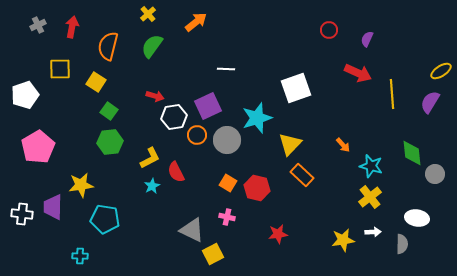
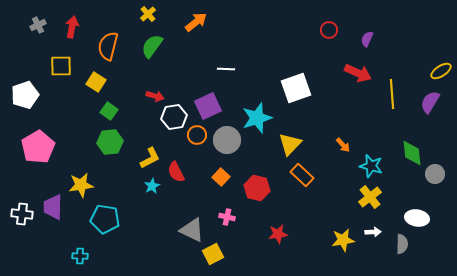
yellow square at (60, 69): moved 1 px right, 3 px up
orange square at (228, 183): moved 7 px left, 6 px up; rotated 12 degrees clockwise
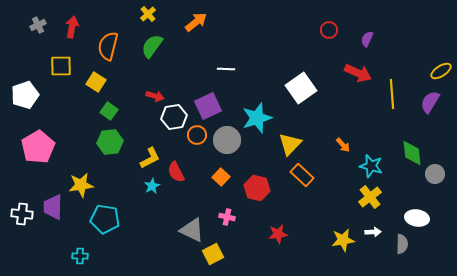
white square at (296, 88): moved 5 px right; rotated 16 degrees counterclockwise
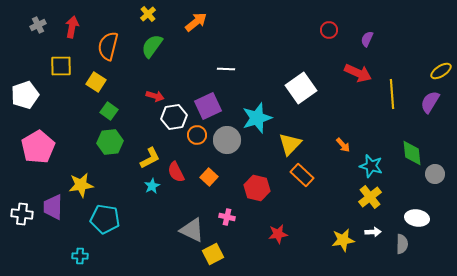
orange square at (221, 177): moved 12 px left
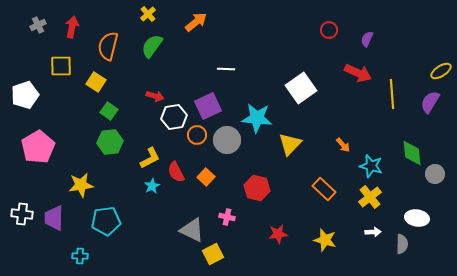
cyan star at (257, 118): rotated 24 degrees clockwise
orange rectangle at (302, 175): moved 22 px right, 14 px down
orange square at (209, 177): moved 3 px left
purple trapezoid at (53, 207): moved 1 px right, 11 px down
cyan pentagon at (105, 219): moved 1 px right, 2 px down; rotated 16 degrees counterclockwise
yellow star at (343, 240): moved 18 px left; rotated 25 degrees clockwise
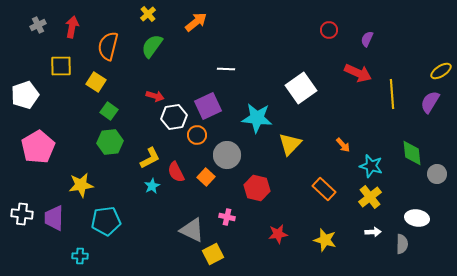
gray circle at (227, 140): moved 15 px down
gray circle at (435, 174): moved 2 px right
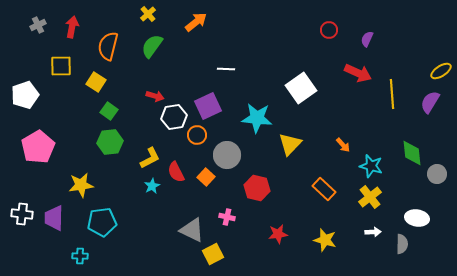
cyan pentagon at (106, 221): moved 4 px left, 1 px down
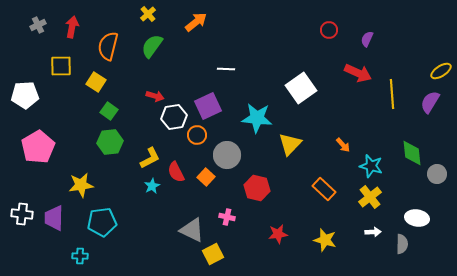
white pentagon at (25, 95): rotated 16 degrees clockwise
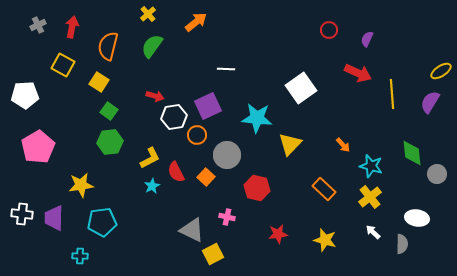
yellow square at (61, 66): moved 2 px right, 1 px up; rotated 30 degrees clockwise
yellow square at (96, 82): moved 3 px right
white arrow at (373, 232): rotated 133 degrees counterclockwise
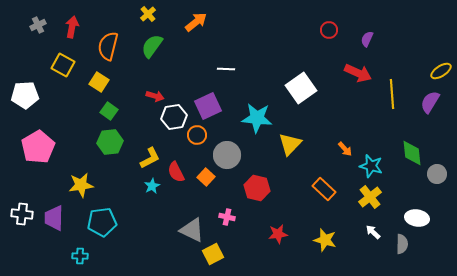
orange arrow at (343, 145): moved 2 px right, 4 px down
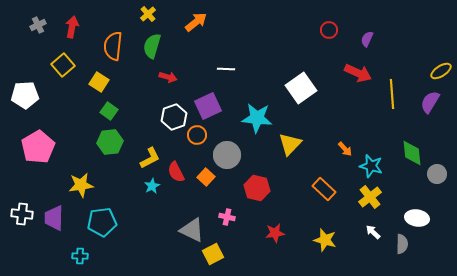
orange semicircle at (108, 46): moved 5 px right; rotated 8 degrees counterclockwise
green semicircle at (152, 46): rotated 20 degrees counterclockwise
yellow square at (63, 65): rotated 20 degrees clockwise
red arrow at (155, 96): moved 13 px right, 19 px up
white hexagon at (174, 117): rotated 10 degrees counterclockwise
red star at (278, 234): moved 3 px left, 1 px up
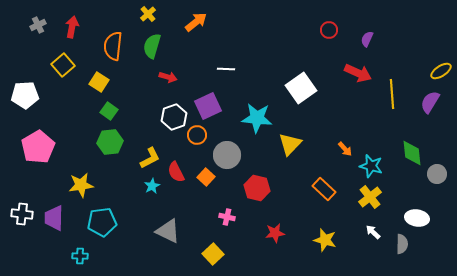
gray triangle at (192, 230): moved 24 px left, 1 px down
yellow square at (213, 254): rotated 15 degrees counterclockwise
